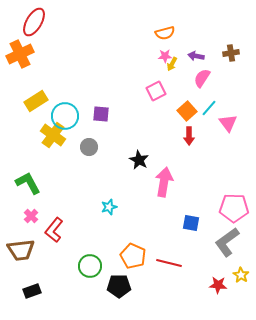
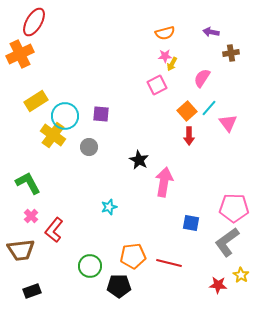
purple arrow: moved 15 px right, 24 px up
pink square: moved 1 px right, 6 px up
orange pentagon: rotated 30 degrees counterclockwise
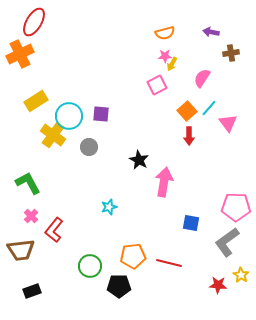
cyan circle: moved 4 px right
pink pentagon: moved 2 px right, 1 px up
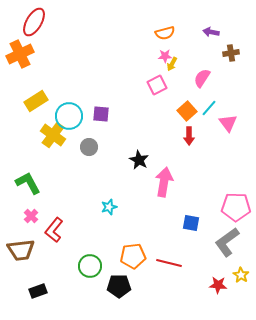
black rectangle: moved 6 px right
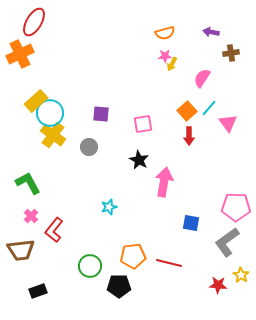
pink square: moved 14 px left, 39 px down; rotated 18 degrees clockwise
yellow rectangle: rotated 10 degrees counterclockwise
cyan circle: moved 19 px left, 3 px up
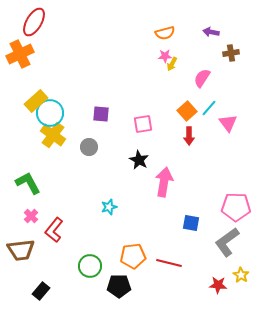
black rectangle: moved 3 px right; rotated 30 degrees counterclockwise
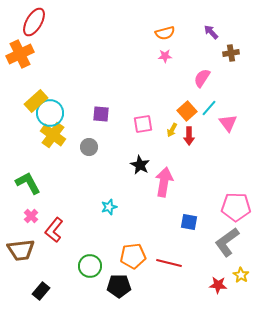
purple arrow: rotated 35 degrees clockwise
yellow arrow: moved 66 px down
black star: moved 1 px right, 5 px down
blue square: moved 2 px left, 1 px up
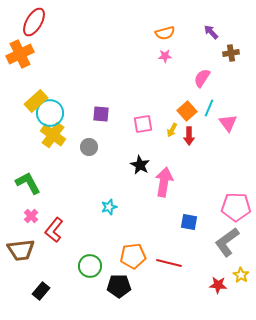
cyan line: rotated 18 degrees counterclockwise
